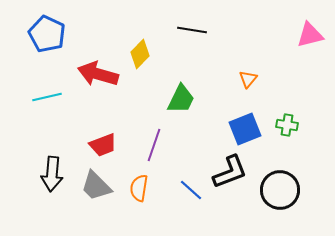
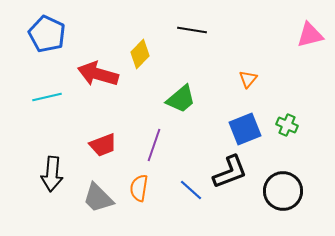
green trapezoid: rotated 24 degrees clockwise
green cross: rotated 15 degrees clockwise
gray trapezoid: moved 2 px right, 12 px down
black circle: moved 3 px right, 1 px down
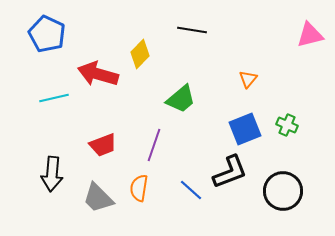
cyan line: moved 7 px right, 1 px down
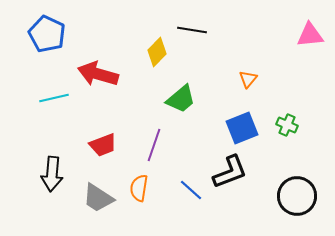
pink triangle: rotated 8 degrees clockwise
yellow diamond: moved 17 px right, 2 px up
blue square: moved 3 px left, 1 px up
black circle: moved 14 px right, 5 px down
gray trapezoid: rotated 12 degrees counterclockwise
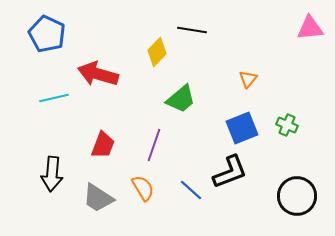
pink triangle: moved 7 px up
red trapezoid: rotated 48 degrees counterclockwise
orange semicircle: moved 4 px right; rotated 140 degrees clockwise
